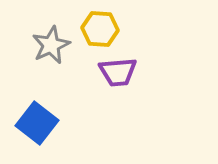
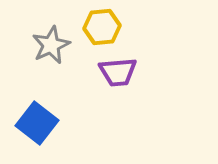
yellow hexagon: moved 2 px right, 2 px up; rotated 9 degrees counterclockwise
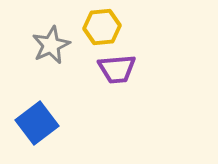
purple trapezoid: moved 1 px left, 3 px up
blue square: rotated 15 degrees clockwise
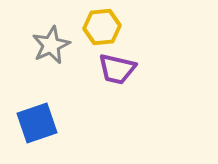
purple trapezoid: rotated 18 degrees clockwise
blue square: rotated 18 degrees clockwise
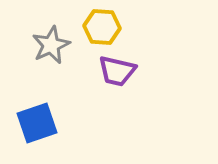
yellow hexagon: rotated 9 degrees clockwise
purple trapezoid: moved 2 px down
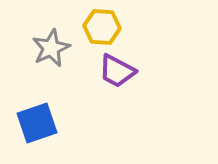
gray star: moved 3 px down
purple trapezoid: rotated 15 degrees clockwise
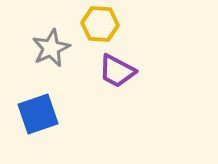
yellow hexagon: moved 2 px left, 3 px up
blue square: moved 1 px right, 9 px up
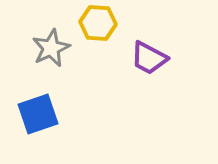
yellow hexagon: moved 2 px left, 1 px up
purple trapezoid: moved 32 px right, 13 px up
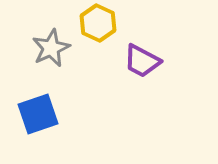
yellow hexagon: rotated 21 degrees clockwise
purple trapezoid: moved 7 px left, 3 px down
